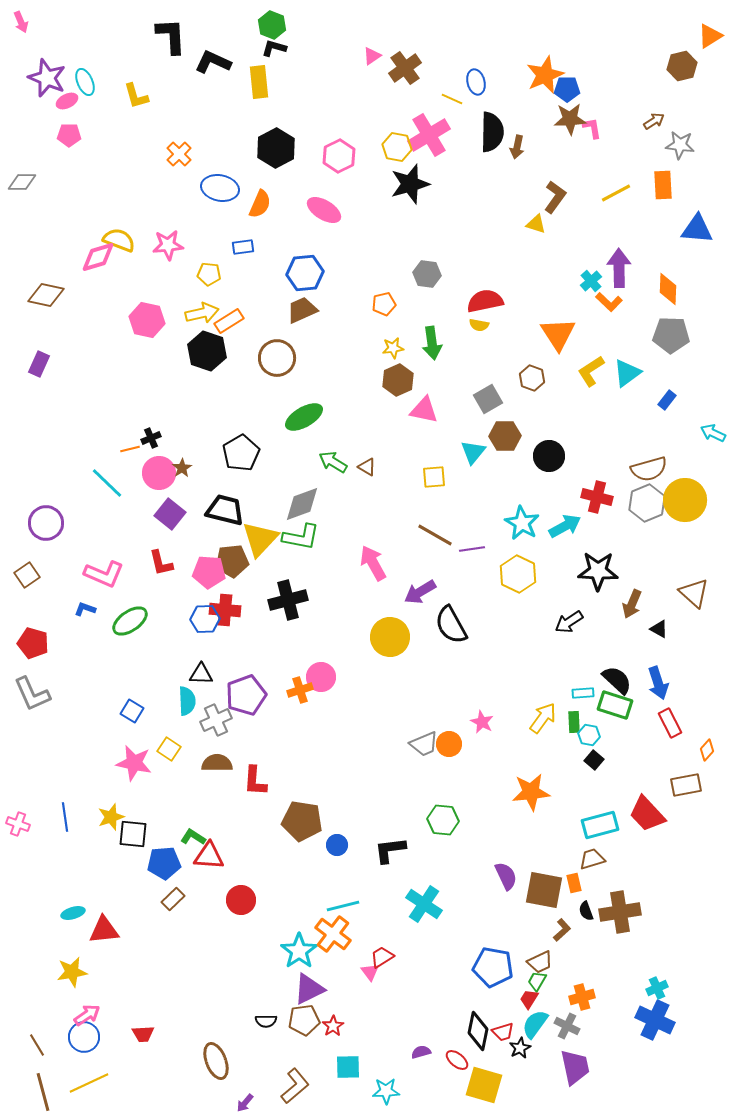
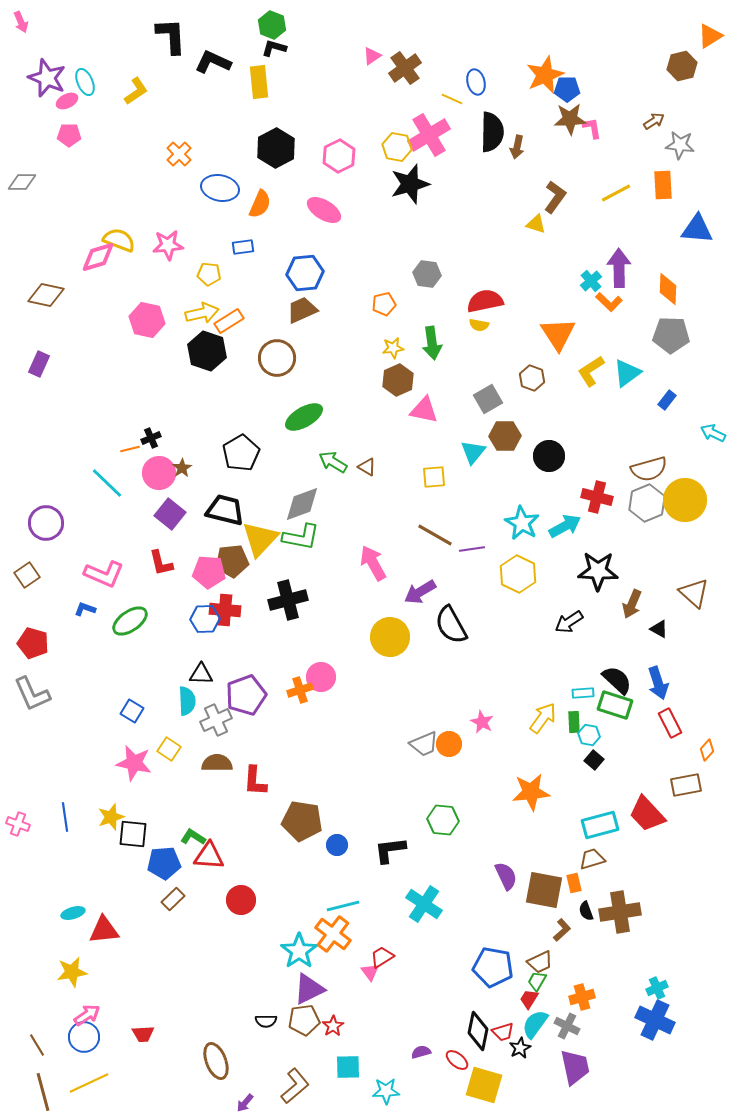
yellow L-shape at (136, 96): moved 5 px up; rotated 108 degrees counterclockwise
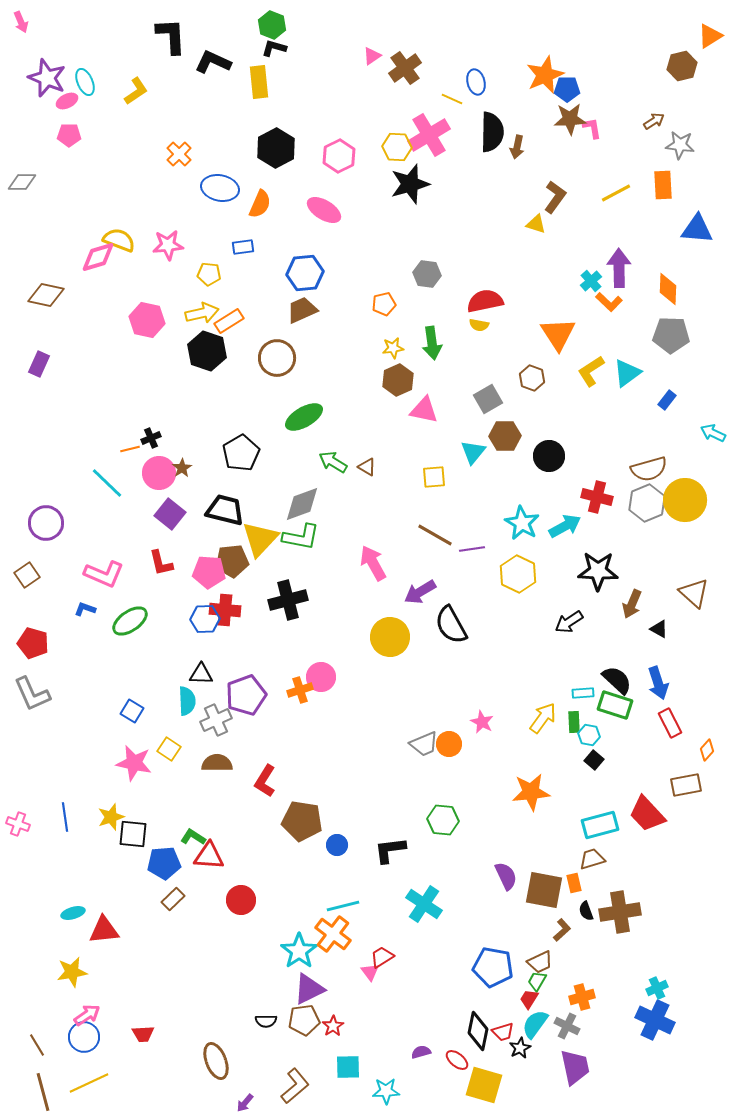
yellow hexagon at (397, 147): rotated 8 degrees counterclockwise
red L-shape at (255, 781): moved 10 px right; rotated 28 degrees clockwise
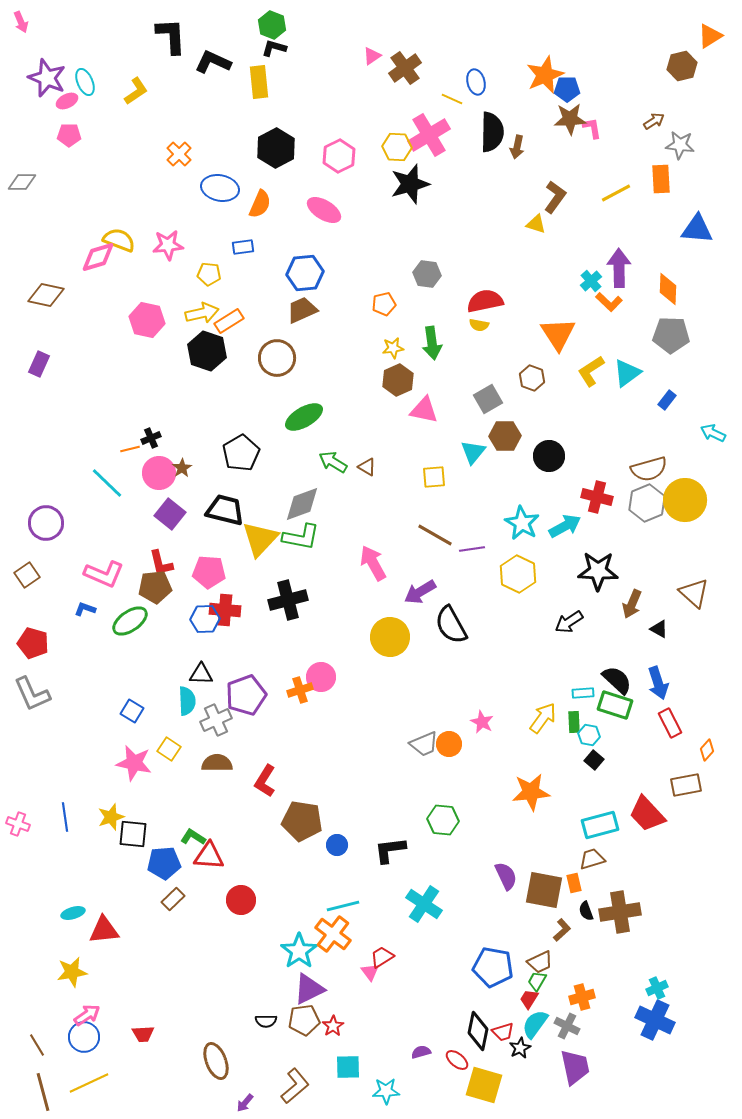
orange rectangle at (663, 185): moved 2 px left, 6 px up
brown pentagon at (232, 561): moved 77 px left, 26 px down
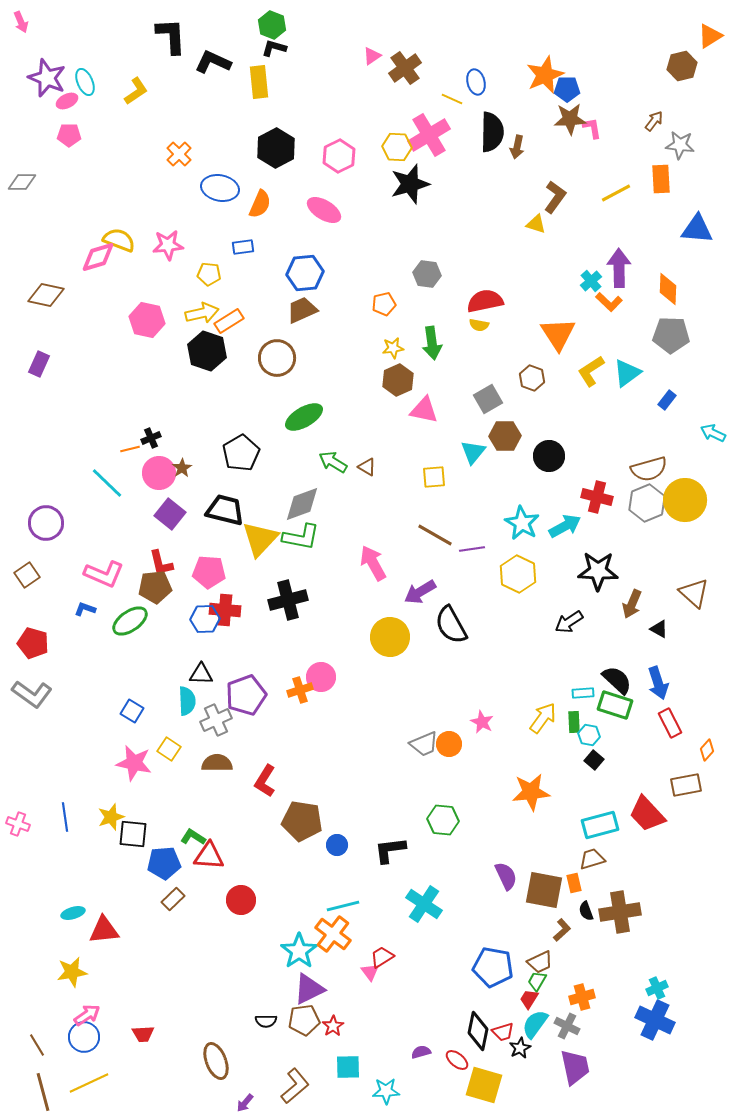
brown arrow at (654, 121): rotated 20 degrees counterclockwise
gray L-shape at (32, 694): rotated 30 degrees counterclockwise
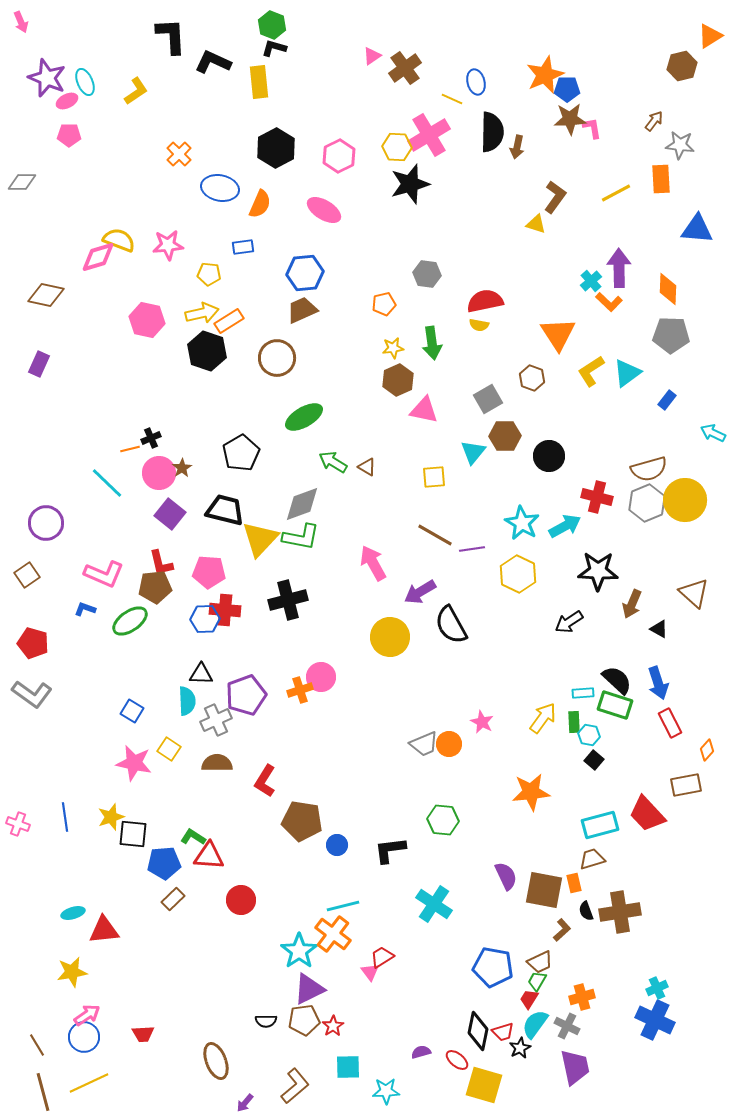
cyan cross at (424, 904): moved 10 px right
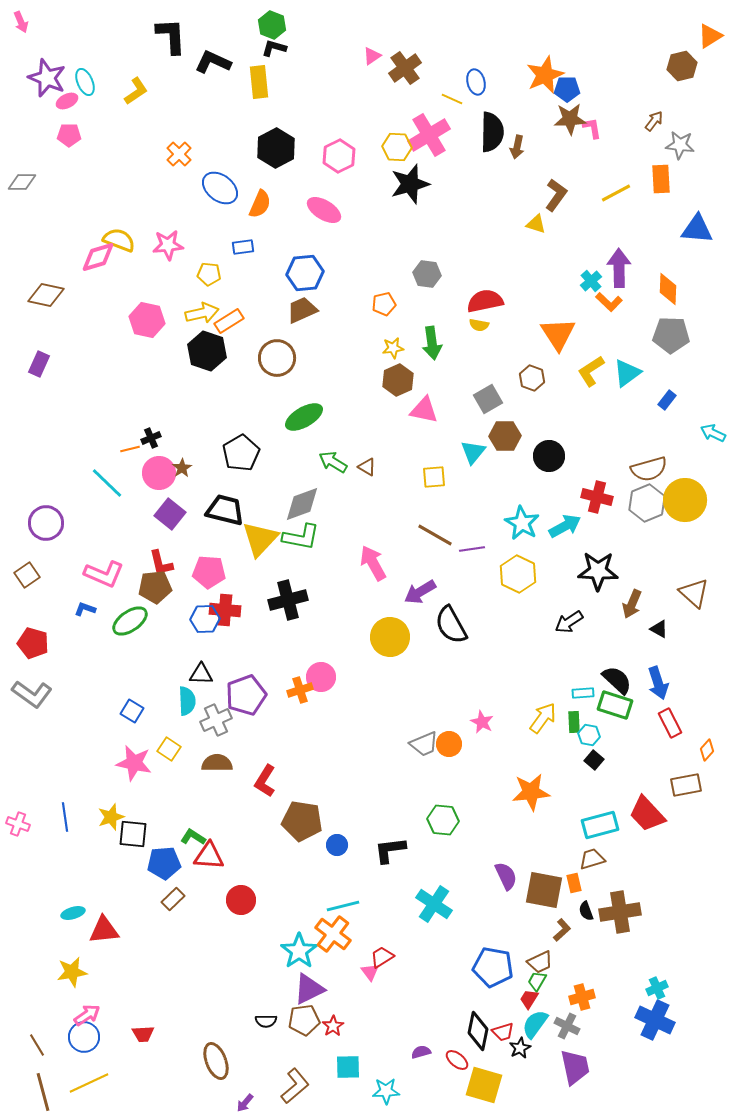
blue ellipse at (220, 188): rotated 27 degrees clockwise
brown L-shape at (555, 197): moved 1 px right, 2 px up
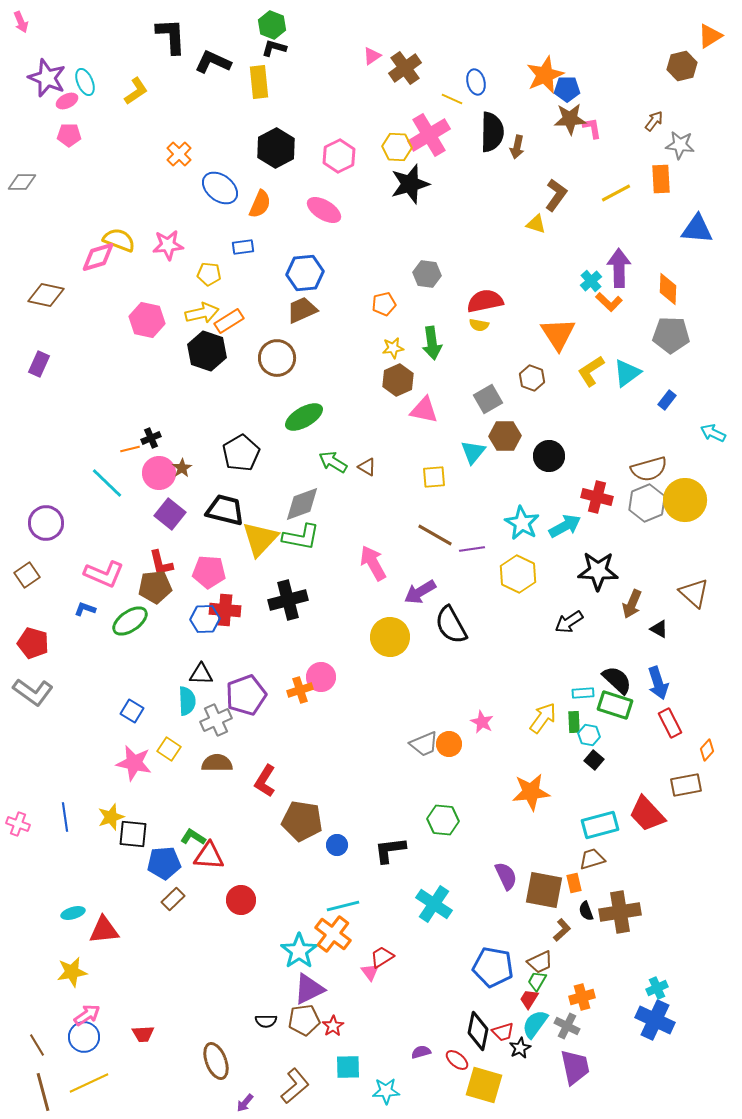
gray L-shape at (32, 694): moved 1 px right, 2 px up
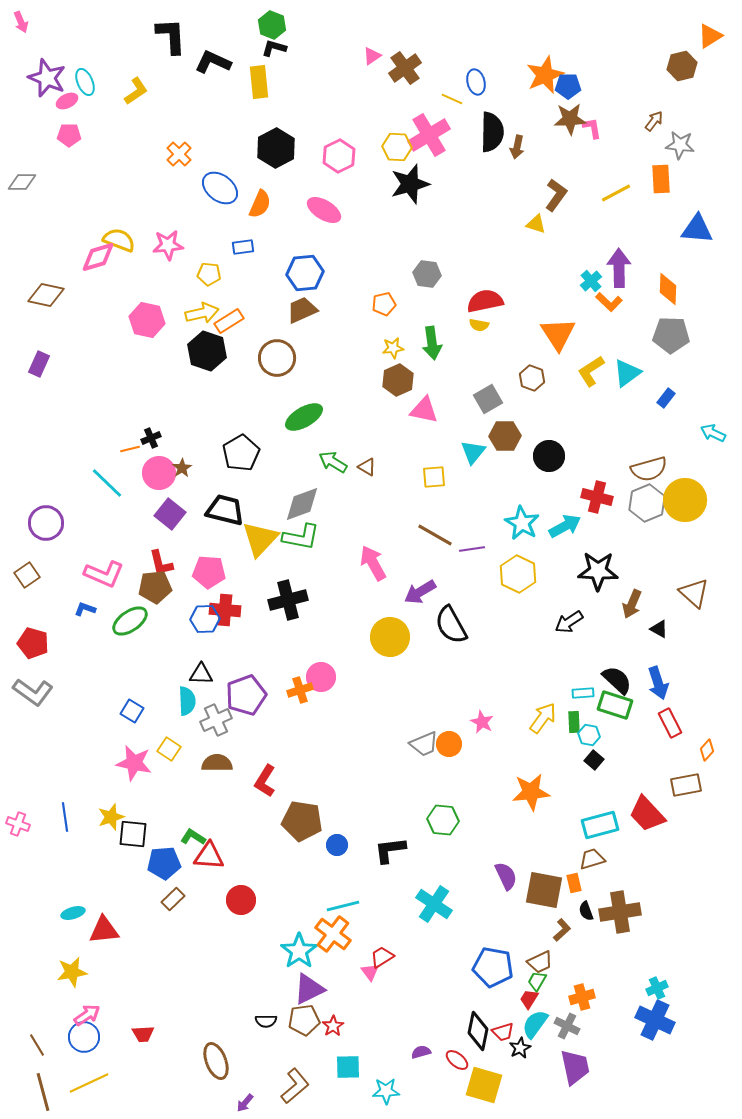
blue pentagon at (567, 89): moved 1 px right, 3 px up
blue rectangle at (667, 400): moved 1 px left, 2 px up
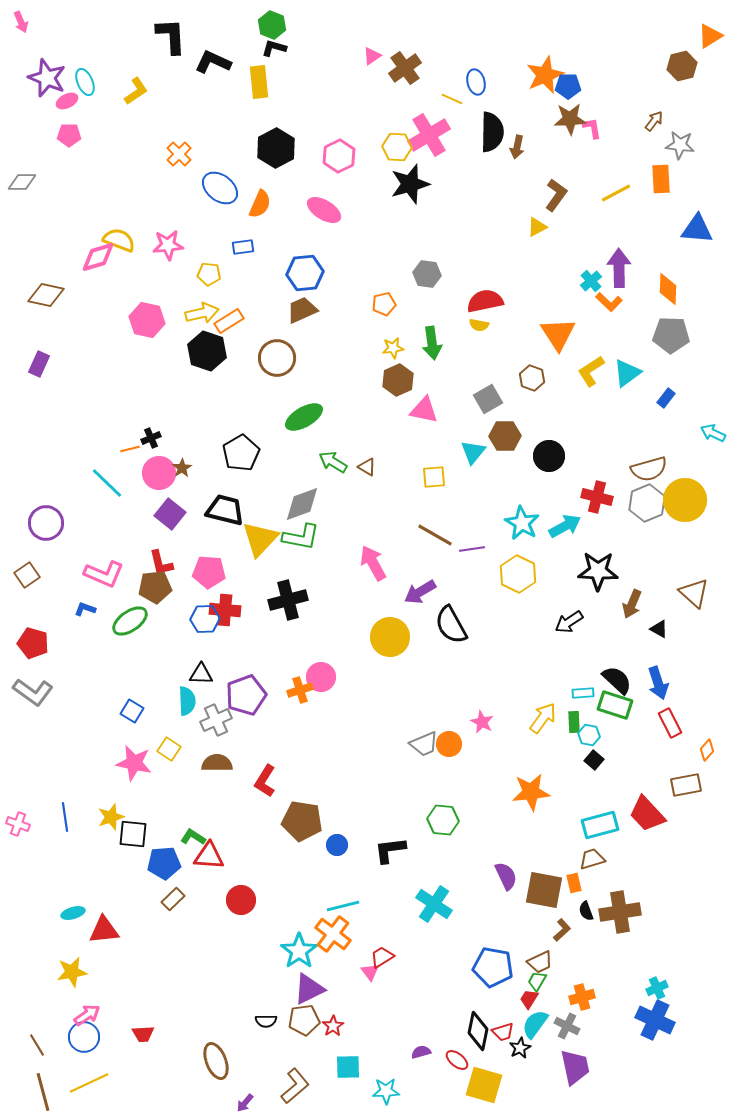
yellow triangle at (536, 224): moved 1 px right, 3 px down; rotated 45 degrees counterclockwise
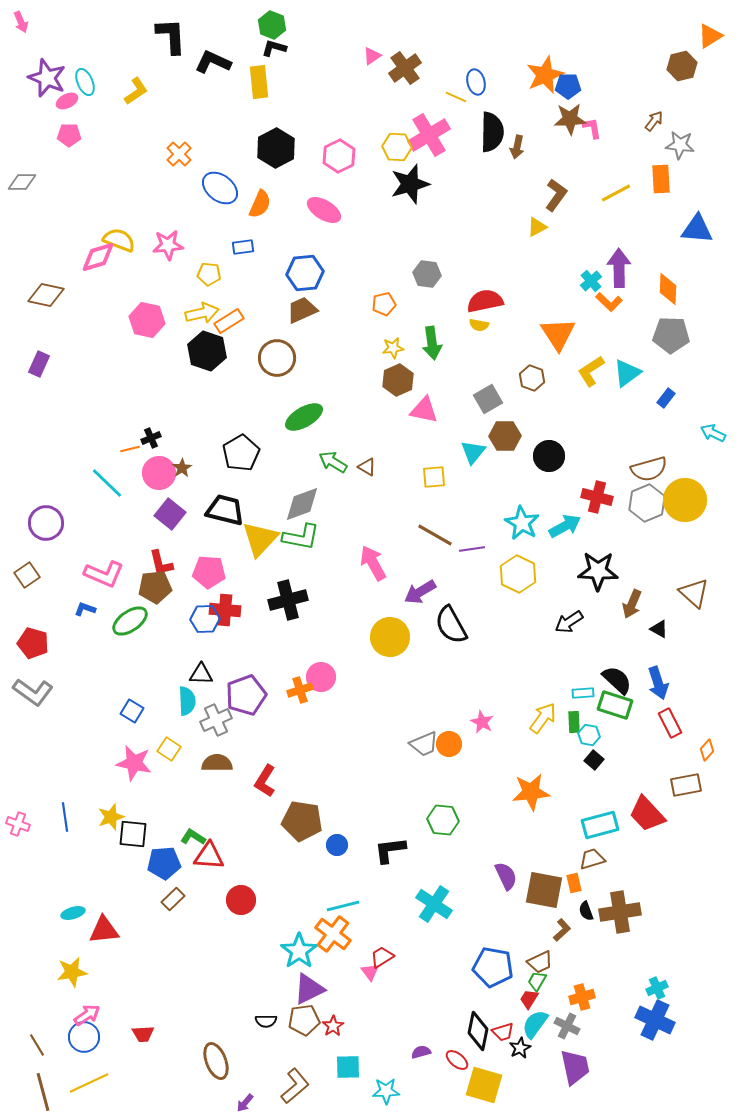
yellow line at (452, 99): moved 4 px right, 2 px up
